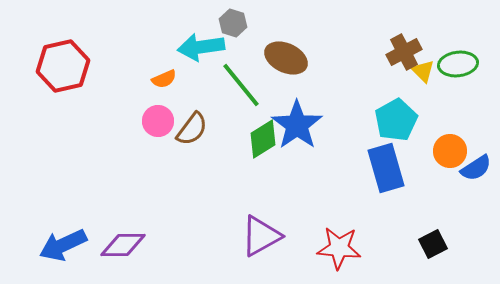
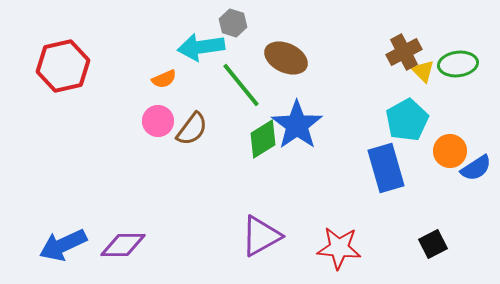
cyan pentagon: moved 11 px right
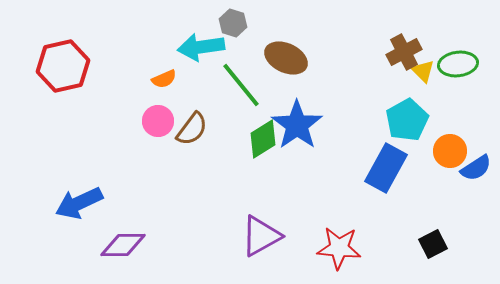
blue rectangle: rotated 45 degrees clockwise
blue arrow: moved 16 px right, 42 px up
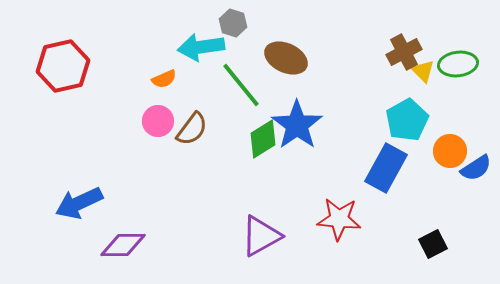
red star: moved 29 px up
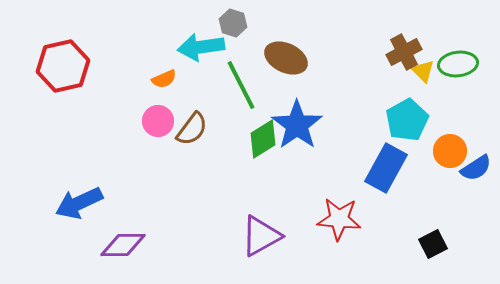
green line: rotated 12 degrees clockwise
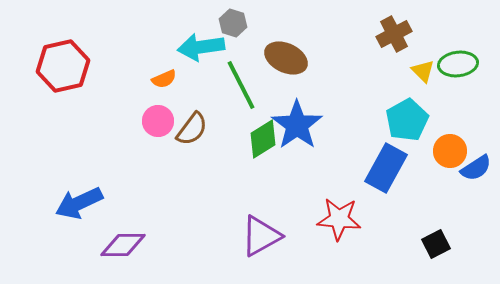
brown cross: moved 10 px left, 18 px up
black square: moved 3 px right
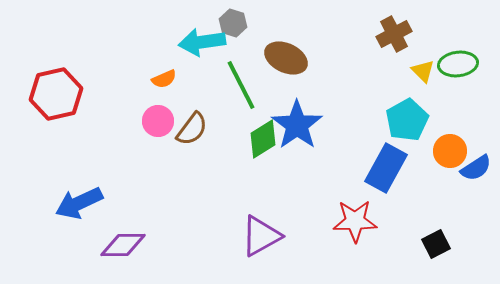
cyan arrow: moved 1 px right, 5 px up
red hexagon: moved 7 px left, 28 px down
red star: moved 16 px right, 2 px down; rotated 6 degrees counterclockwise
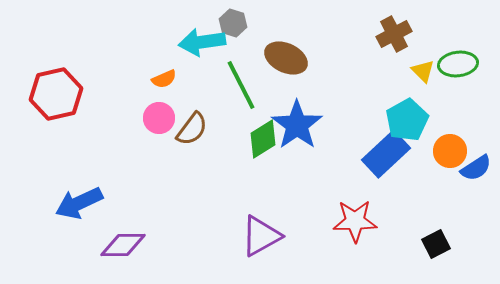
pink circle: moved 1 px right, 3 px up
blue rectangle: moved 14 px up; rotated 18 degrees clockwise
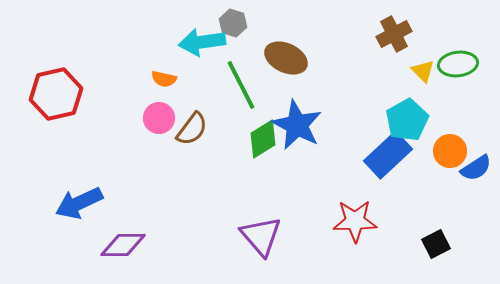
orange semicircle: rotated 35 degrees clockwise
blue star: rotated 9 degrees counterclockwise
blue rectangle: moved 2 px right, 1 px down
purple triangle: rotated 42 degrees counterclockwise
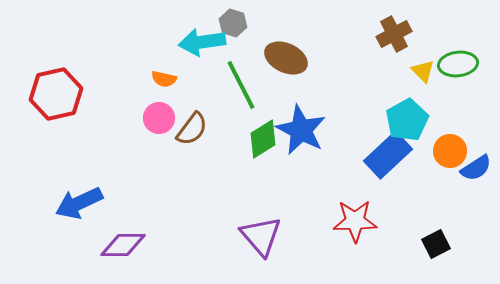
blue star: moved 4 px right, 5 px down
